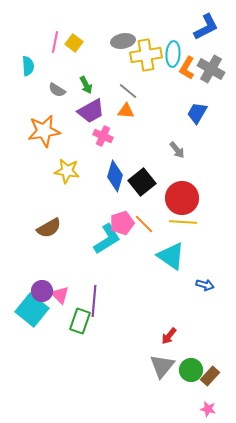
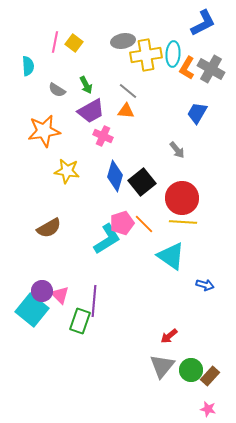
blue L-shape: moved 3 px left, 4 px up
red arrow: rotated 12 degrees clockwise
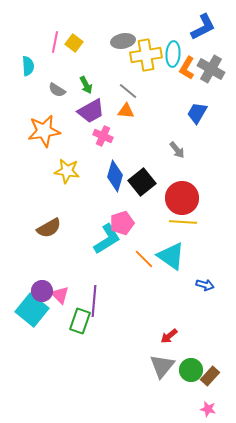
blue L-shape: moved 4 px down
orange line: moved 35 px down
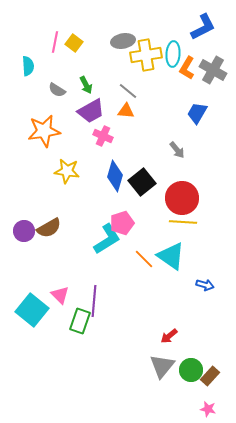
gray cross: moved 2 px right, 1 px down
purple circle: moved 18 px left, 60 px up
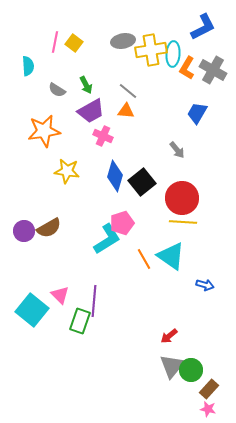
yellow cross: moved 5 px right, 5 px up
orange line: rotated 15 degrees clockwise
gray triangle: moved 10 px right
brown rectangle: moved 1 px left, 13 px down
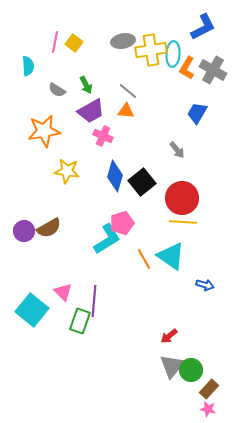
pink triangle: moved 3 px right, 3 px up
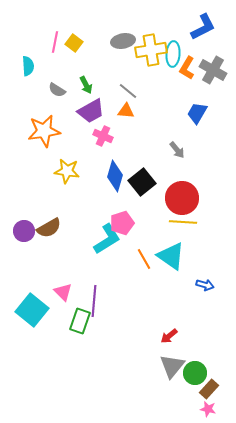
green circle: moved 4 px right, 3 px down
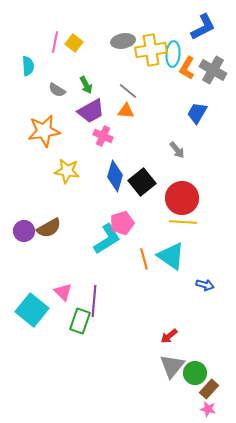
orange line: rotated 15 degrees clockwise
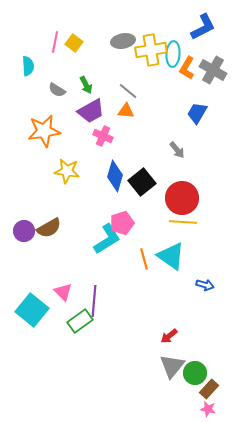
green rectangle: rotated 35 degrees clockwise
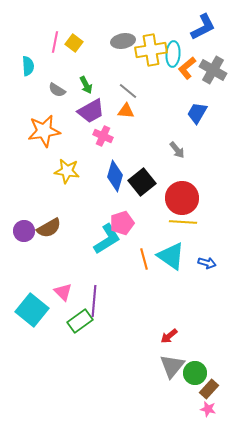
orange L-shape: rotated 20 degrees clockwise
blue arrow: moved 2 px right, 22 px up
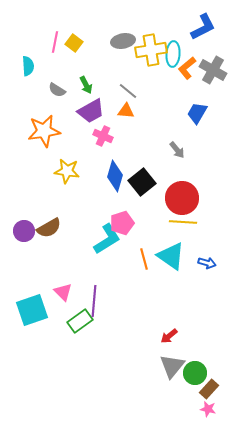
cyan square: rotated 32 degrees clockwise
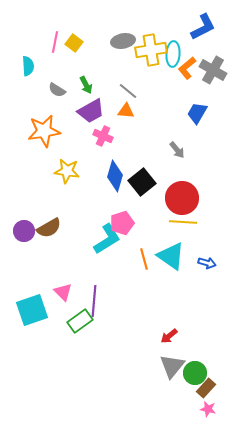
brown rectangle: moved 3 px left, 1 px up
